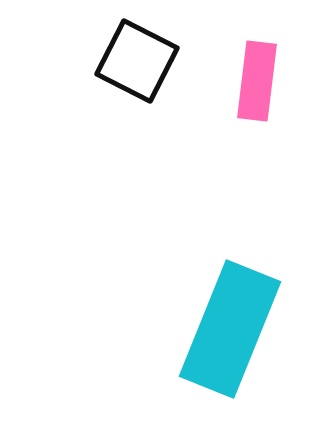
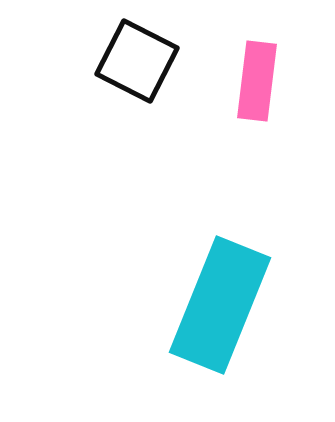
cyan rectangle: moved 10 px left, 24 px up
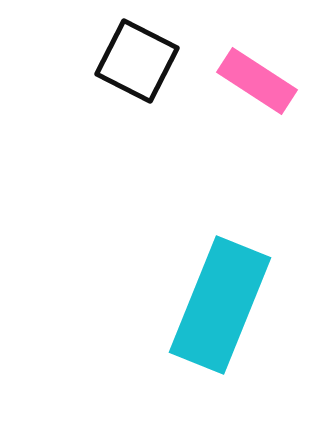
pink rectangle: rotated 64 degrees counterclockwise
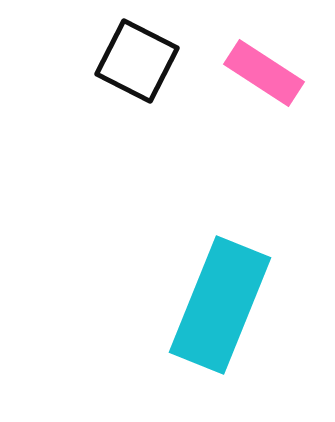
pink rectangle: moved 7 px right, 8 px up
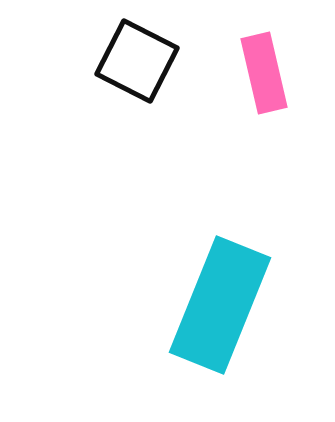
pink rectangle: rotated 44 degrees clockwise
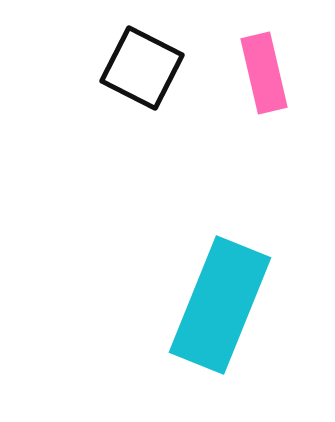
black square: moved 5 px right, 7 px down
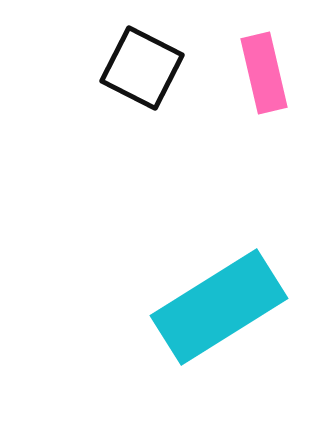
cyan rectangle: moved 1 px left, 2 px down; rotated 36 degrees clockwise
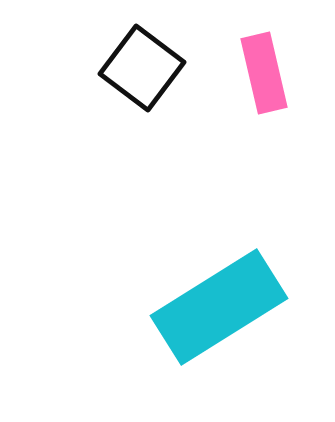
black square: rotated 10 degrees clockwise
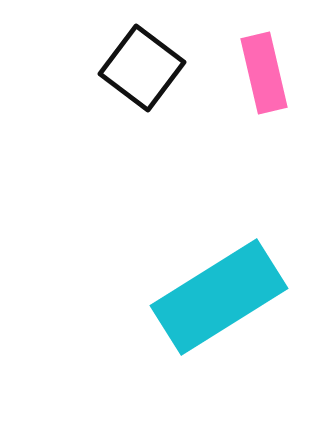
cyan rectangle: moved 10 px up
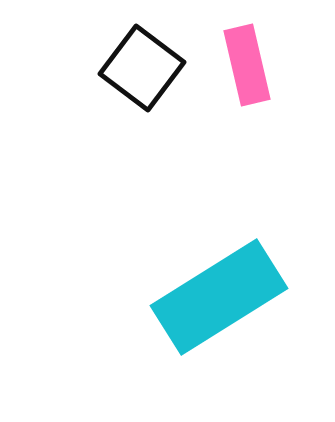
pink rectangle: moved 17 px left, 8 px up
